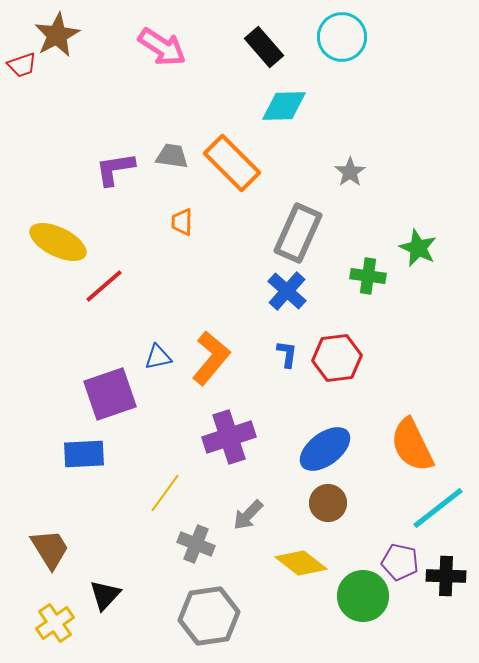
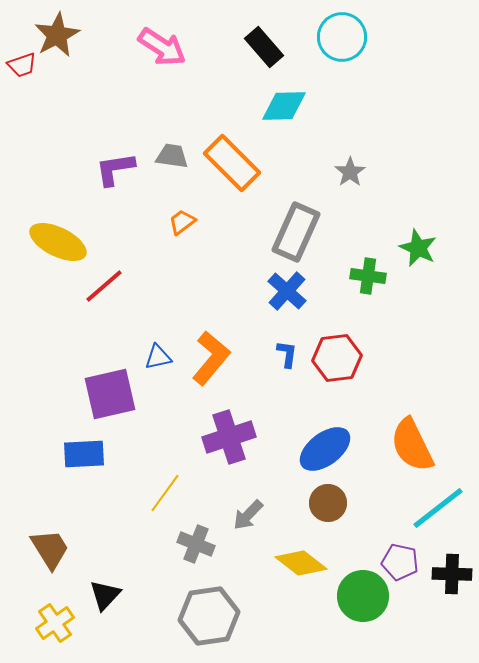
orange trapezoid: rotated 52 degrees clockwise
gray rectangle: moved 2 px left, 1 px up
purple square: rotated 6 degrees clockwise
black cross: moved 6 px right, 2 px up
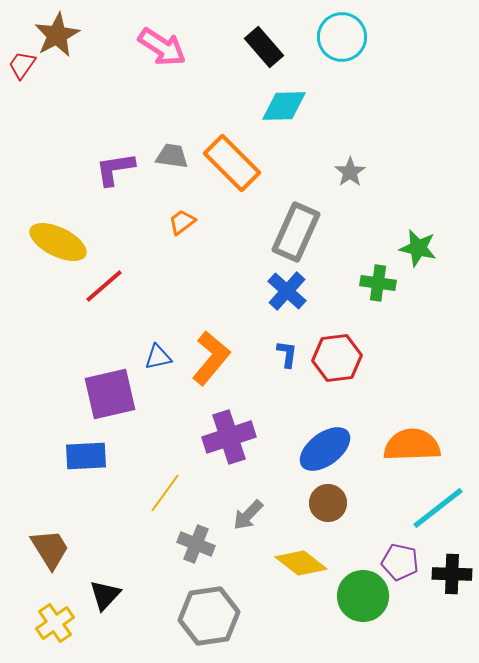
red trapezoid: rotated 144 degrees clockwise
green star: rotated 12 degrees counterclockwise
green cross: moved 10 px right, 7 px down
orange semicircle: rotated 114 degrees clockwise
blue rectangle: moved 2 px right, 2 px down
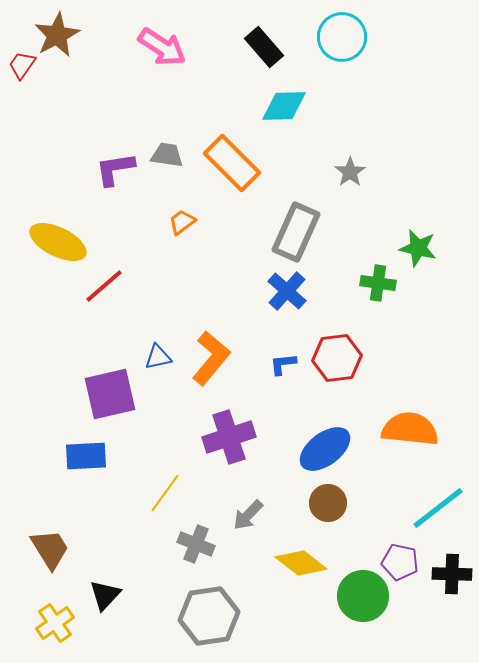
gray trapezoid: moved 5 px left, 1 px up
blue L-shape: moved 4 px left, 10 px down; rotated 104 degrees counterclockwise
orange semicircle: moved 2 px left, 16 px up; rotated 8 degrees clockwise
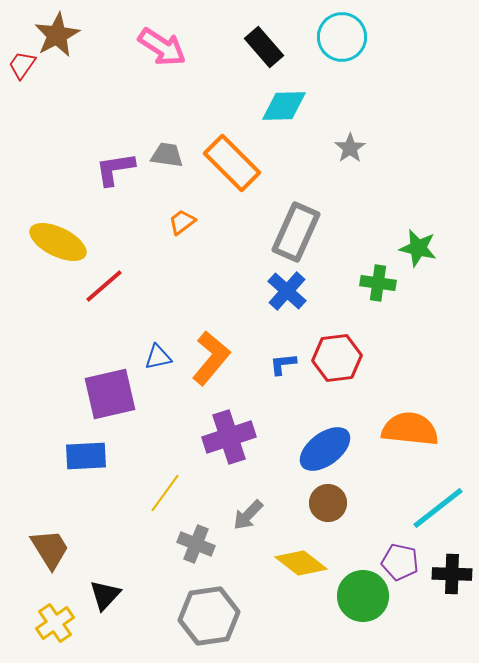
gray star: moved 24 px up
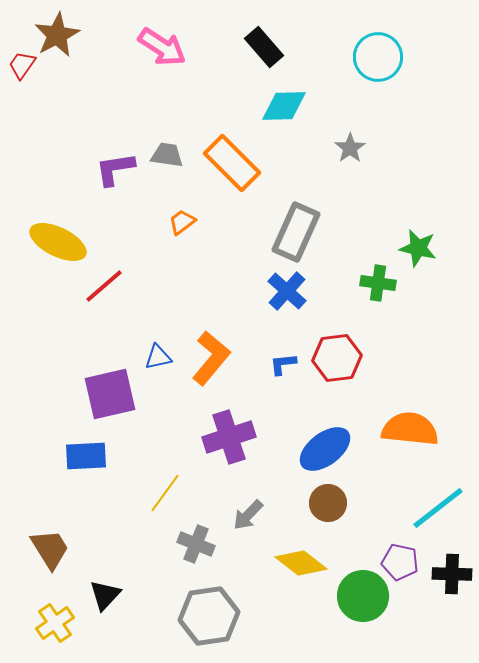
cyan circle: moved 36 px right, 20 px down
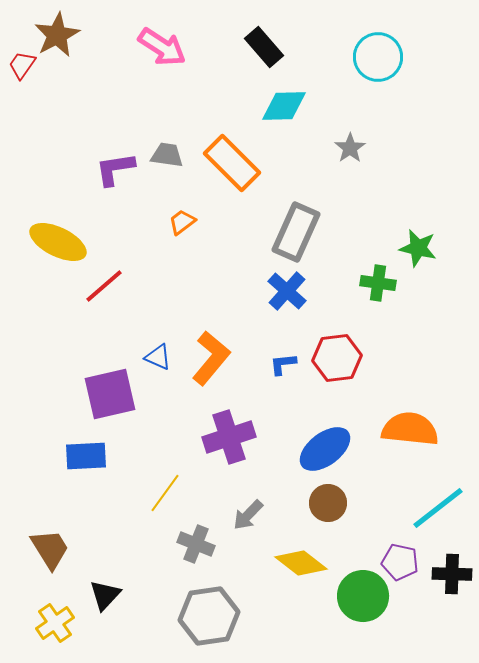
blue triangle: rotated 36 degrees clockwise
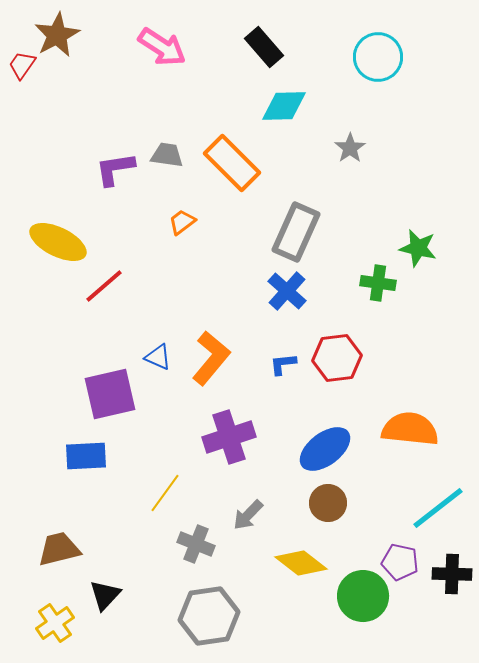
brown trapezoid: moved 9 px right; rotated 72 degrees counterclockwise
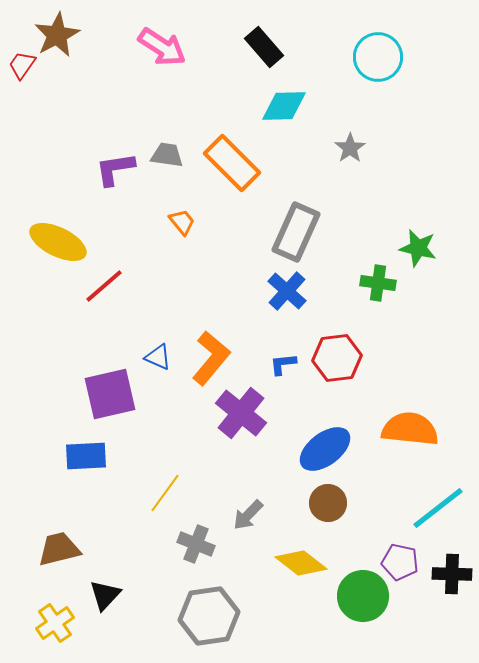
orange trapezoid: rotated 88 degrees clockwise
purple cross: moved 12 px right, 24 px up; rotated 33 degrees counterclockwise
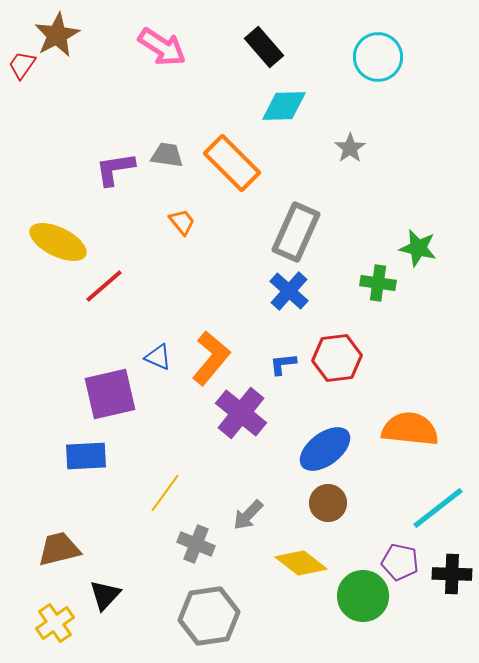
blue cross: moved 2 px right
